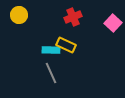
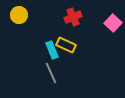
cyan rectangle: moved 1 px right; rotated 66 degrees clockwise
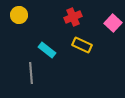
yellow rectangle: moved 16 px right
cyan rectangle: moved 5 px left; rotated 30 degrees counterclockwise
gray line: moved 20 px left; rotated 20 degrees clockwise
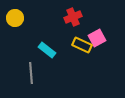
yellow circle: moved 4 px left, 3 px down
pink square: moved 16 px left, 15 px down; rotated 18 degrees clockwise
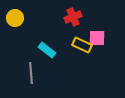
pink square: rotated 30 degrees clockwise
